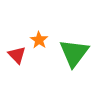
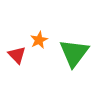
orange star: rotated 12 degrees clockwise
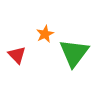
orange star: moved 6 px right, 6 px up
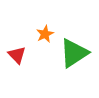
green triangle: rotated 20 degrees clockwise
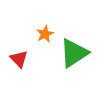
red triangle: moved 2 px right, 4 px down
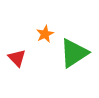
red triangle: moved 2 px left, 1 px up
